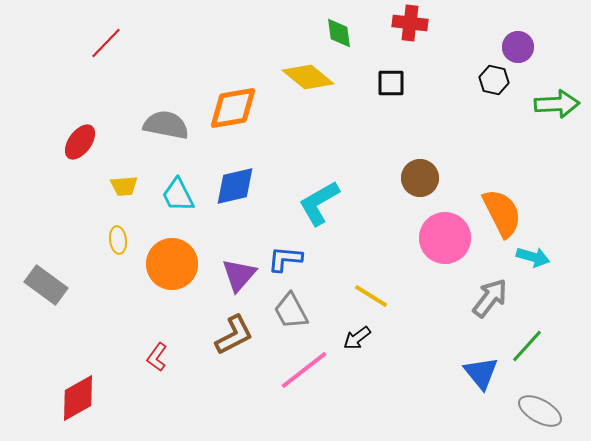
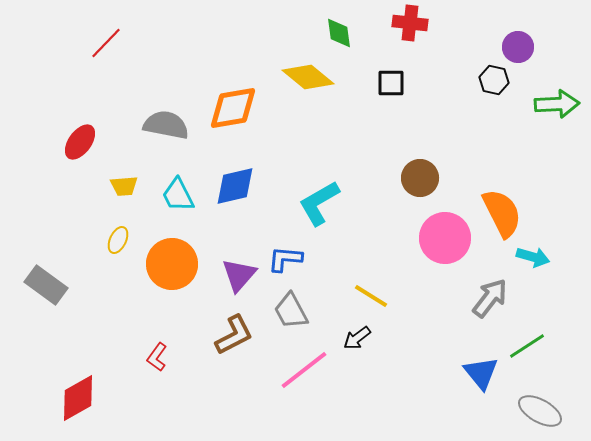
yellow ellipse: rotated 32 degrees clockwise
green line: rotated 15 degrees clockwise
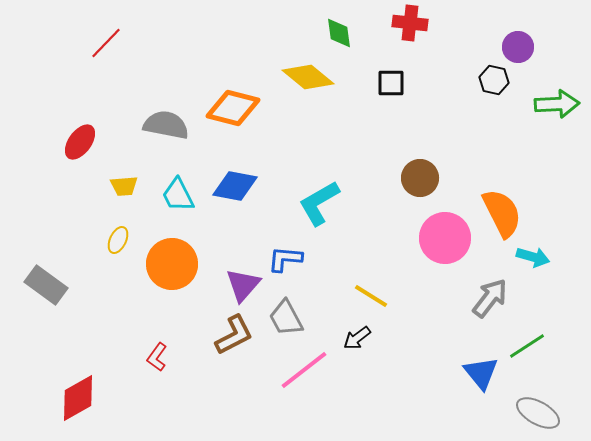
orange diamond: rotated 24 degrees clockwise
blue diamond: rotated 24 degrees clockwise
purple triangle: moved 4 px right, 10 px down
gray trapezoid: moved 5 px left, 7 px down
gray ellipse: moved 2 px left, 2 px down
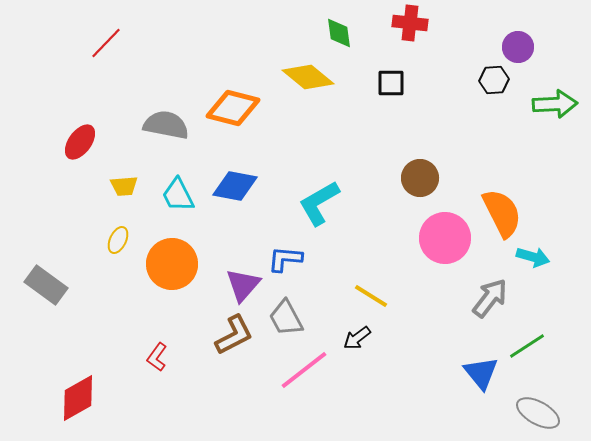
black hexagon: rotated 16 degrees counterclockwise
green arrow: moved 2 px left
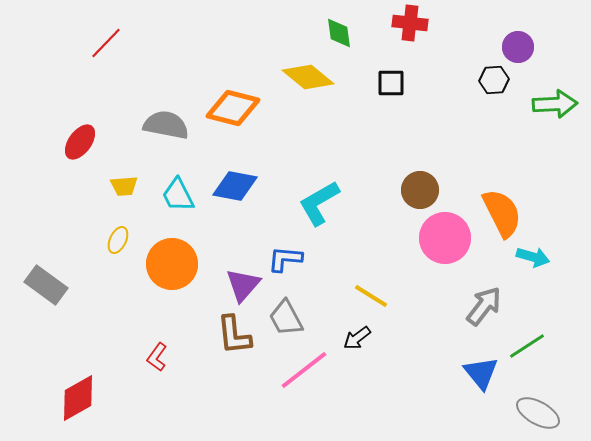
brown circle: moved 12 px down
gray arrow: moved 6 px left, 8 px down
brown L-shape: rotated 111 degrees clockwise
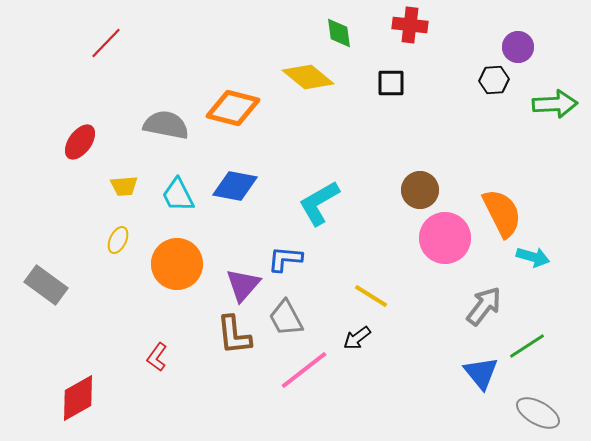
red cross: moved 2 px down
orange circle: moved 5 px right
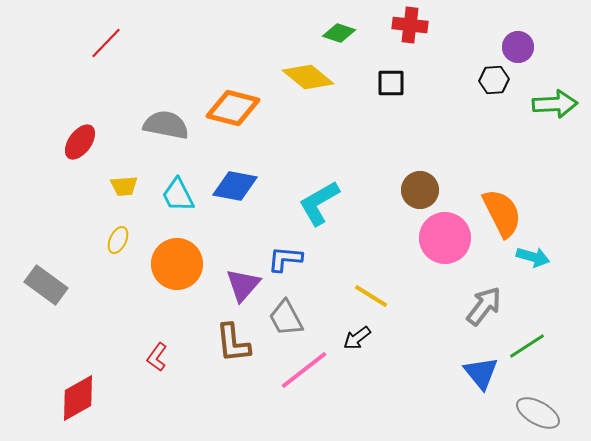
green diamond: rotated 64 degrees counterclockwise
brown L-shape: moved 1 px left, 8 px down
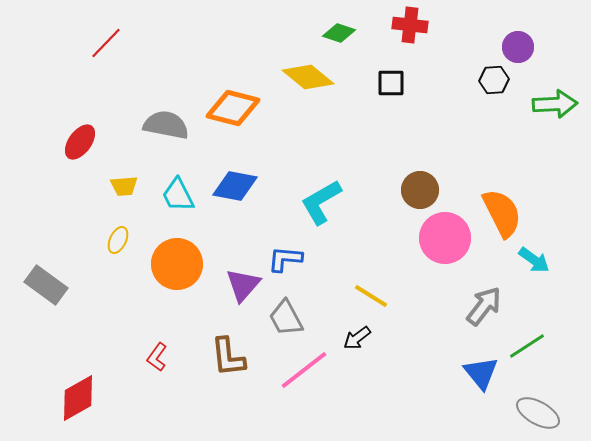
cyan L-shape: moved 2 px right, 1 px up
cyan arrow: moved 1 px right, 3 px down; rotated 20 degrees clockwise
brown L-shape: moved 5 px left, 14 px down
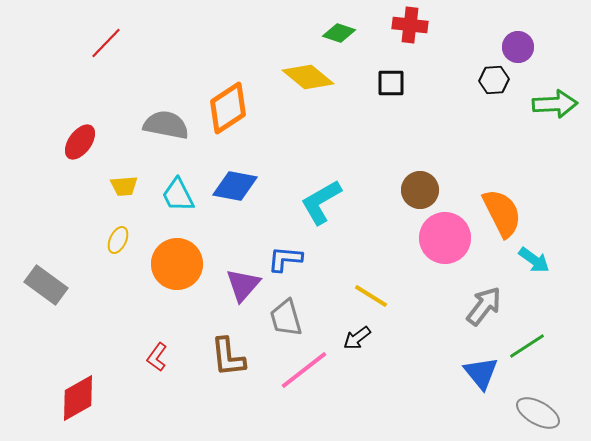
orange diamond: moved 5 px left; rotated 48 degrees counterclockwise
gray trapezoid: rotated 12 degrees clockwise
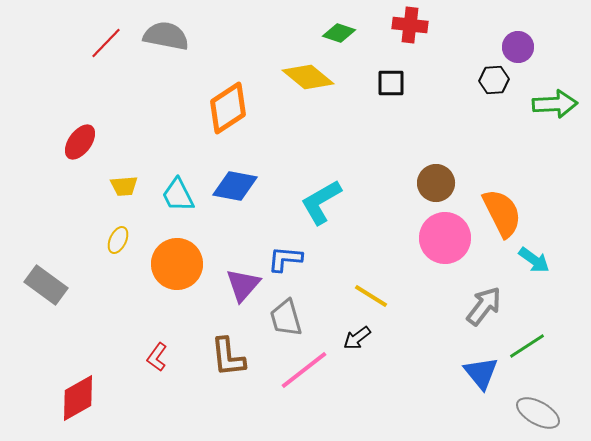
gray semicircle: moved 89 px up
brown circle: moved 16 px right, 7 px up
